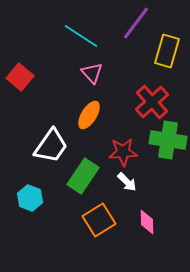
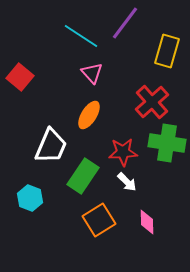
purple line: moved 11 px left
green cross: moved 1 px left, 3 px down
white trapezoid: rotated 12 degrees counterclockwise
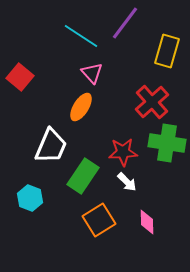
orange ellipse: moved 8 px left, 8 px up
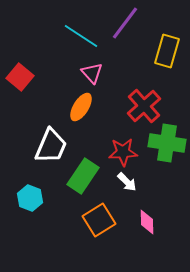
red cross: moved 8 px left, 4 px down
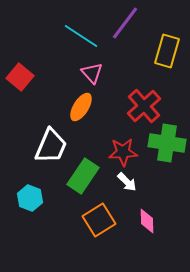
pink diamond: moved 1 px up
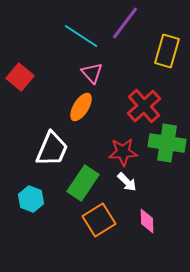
white trapezoid: moved 1 px right, 3 px down
green rectangle: moved 7 px down
cyan hexagon: moved 1 px right, 1 px down
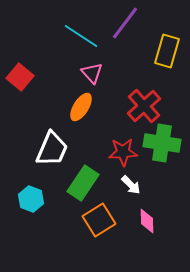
green cross: moved 5 px left
white arrow: moved 4 px right, 3 px down
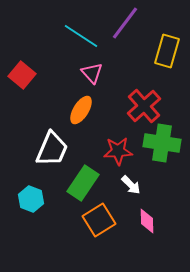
red square: moved 2 px right, 2 px up
orange ellipse: moved 3 px down
red star: moved 5 px left, 1 px up
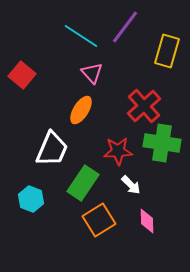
purple line: moved 4 px down
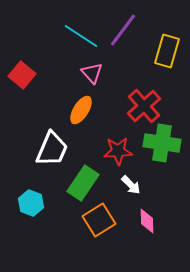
purple line: moved 2 px left, 3 px down
cyan hexagon: moved 4 px down
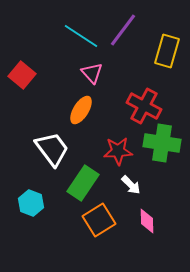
red cross: rotated 20 degrees counterclockwise
white trapezoid: rotated 60 degrees counterclockwise
